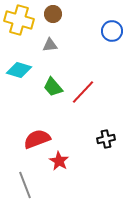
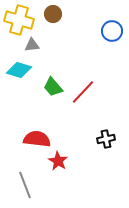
gray triangle: moved 18 px left
red semicircle: rotated 28 degrees clockwise
red star: moved 1 px left
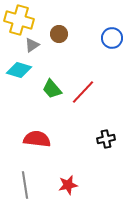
brown circle: moved 6 px right, 20 px down
blue circle: moved 7 px down
gray triangle: rotated 28 degrees counterclockwise
green trapezoid: moved 1 px left, 2 px down
red star: moved 10 px right, 24 px down; rotated 30 degrees clockwise
gray line: rotated 12 degrees clockwise
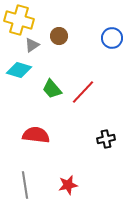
brown circle: moved 2 px down
red semicircle: moved 1 px left, 4 px up
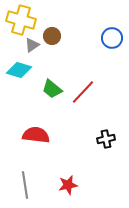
yellow cross: moved 2 px right
brown circle: moved 7 px left
green trapezoid: rotated 10 degrees counterclockwise
